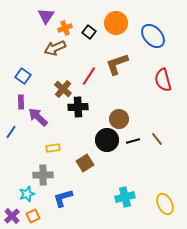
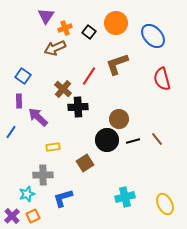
red semicircle: moved 1 px left, 1 px up
purple rectangle: moved 2 px left, 1 px up
yellow rectangle: moved 1 px up
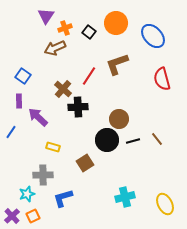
yellow rectangle: rotated 24 degrees clockwise
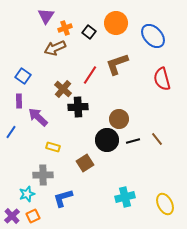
red line: moved 1 px right, 1 px up
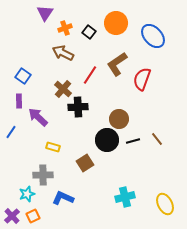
purple triangle: moved 1 px left, 3 px up
brown arrow: moved 8 px right, 5 px down; rotated 50 degrees clockwise
brown L-shape: rotated 15 degrees counterclockwise
red semicircle: moved 20 px left; rotated 35 degrees clockwise
blue L-shape: rotated 40 degrees clockwise
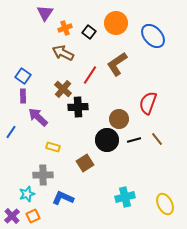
red semicircle: moved 6 px right, 24 px down
purple rectangle: moved 4 px right, 5 px up
black line: moved 1 px right, 1 px up
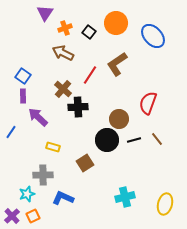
yellow ellipse: rotated 40 degrees clockwise
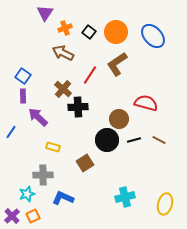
orange circle: moved 9 px down
red semicircle: moved 2 px left; rotated 85 degrees clockwise
brown line: moved 2 px right, 1 px down; rotated 24 degrees counterclockwise
